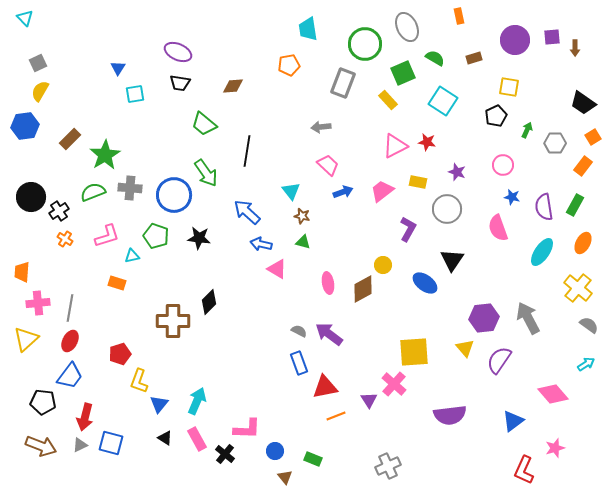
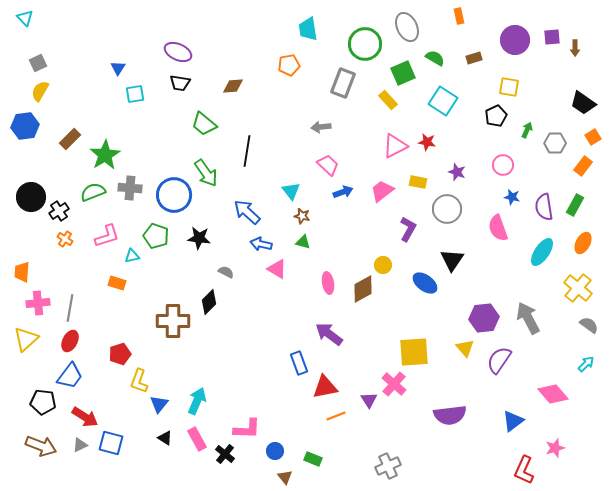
gray semicircle at (299, 331): moved 73 px left, 59 px up
cyan arrow at (586, 364): rotated 12 degrees counterclockwise
red arrow at (85, 417): rotated 72 degrees counterclockwise
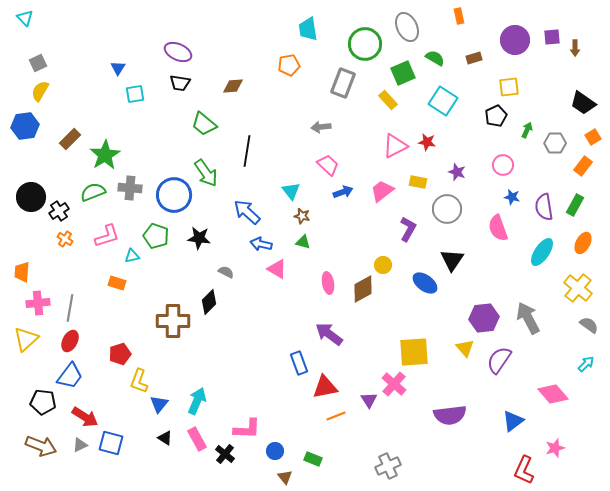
yellow square at (509, 87): rotated 15 degrees counterclockwise
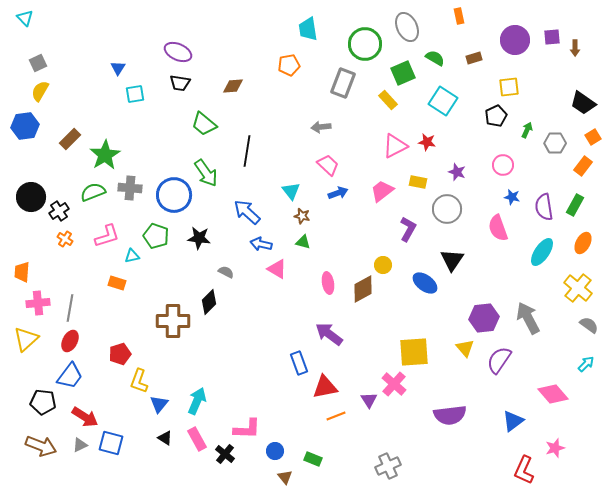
blue arrow at (343, 192): moved 5 px left, 1 px down
